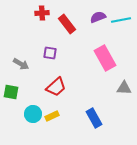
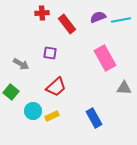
green square: rotated 28 degrees clockwise
cyan circle: moved 3 px up
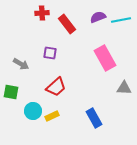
green square: rotated 28 degrees counterclockwise
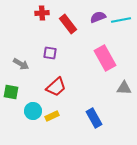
red rectangle: moved 1 px right
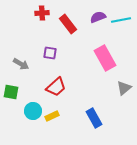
gray triangle: rotated 42 degrees counterclockwise
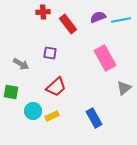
red cross: moved 1 px right, 1 px up
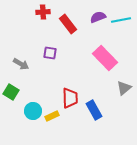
pink rectangle: rotated 15 degrees counterclockwise
red trapezoid: moved 14 px right, 11 px down; rotated 50 degrees counterclockwise
green square: rotated 21 degrees clockwise
blue rectangle: moved 8 px up
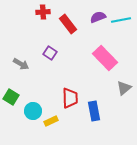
purple square: rotated 24 degrees clockwise
green square: moved 5 px down
blue rectangle: moved 1 px down; rotated 18 degrees clockwise
yellow rectangle: moved 1 px left, 5 px down
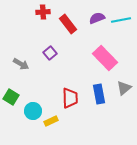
purple semicircle: moved 1 px left, 1 px down
purple square: rotated 16 degrees clockwise
blue rectangle: moved 5 px right, 17 px up
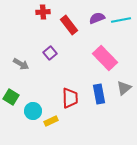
red rectangle: moved 1 px right, 1 px down
